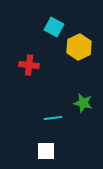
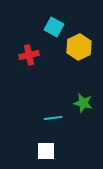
red cross: moved 10 px up; rotated 18 degrees counterclockwise
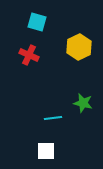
cyan square: moved 17 px left, 5 px up; rotated 12 degrees counterclockwise
red cross: rotated 36 degrees clockwise
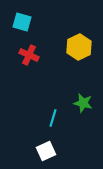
cyan square: moved 15 px left
cyan line: rotated 66 degrees counterclockwise
white square: rotated 24 degrees counterclockwise
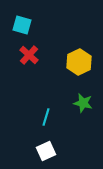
cyan square: moved 3 px down
yellow hexagon: moved 15 px down
red cross: rotated 18 degrees clockwise
cyan line: moved 7 px left, 1 px up
